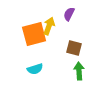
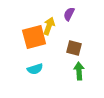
orange square: moved 3 px down
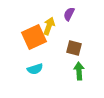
orange square: rotated 10 degrees counterclockwise
